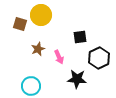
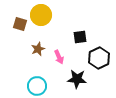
cyan circle: moved 6 px right
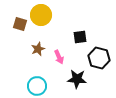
black hexagon: rotated 20 degrees counterclockwise
